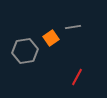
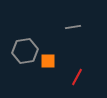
orange square: moved 3 px left, 23 px down; rotated 35 degrees clockwise
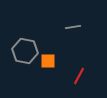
gray hexagon: rotated 20 degrees clockwise
red line: moved 2 px right, 1 px up
